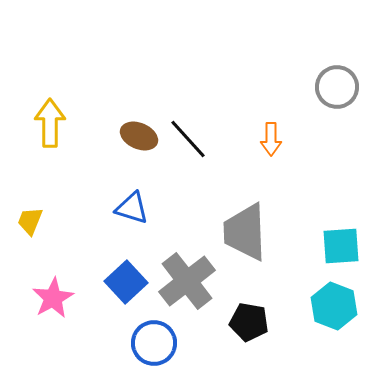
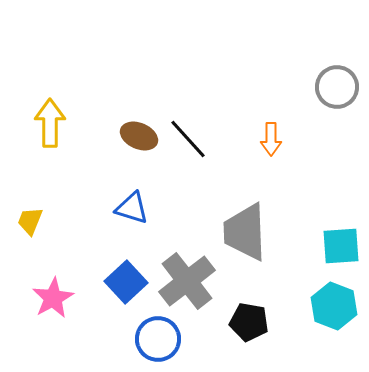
blue circle: moved 4 px right, 4 px up
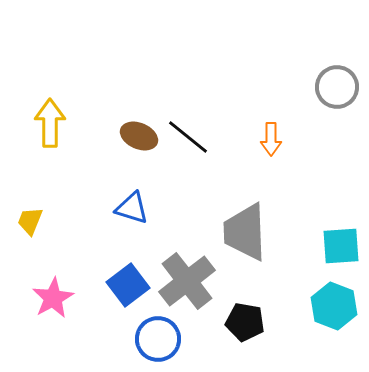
black line: moved 2 px up; rotated 9 degrees counterclockwise
blue square: moved 2 px right, 3 px down; rotated 6 degrees clockwise
black pentagon: moved 4 px left
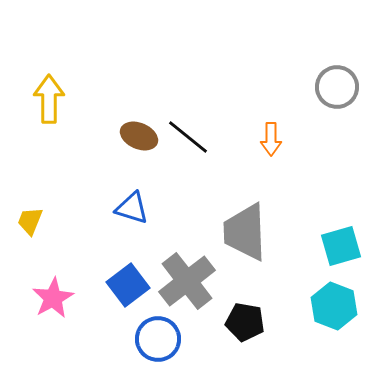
yellow arrow: moved 1 px left, 24 px up
cyan square: rotated 12 degrees counterclockwise
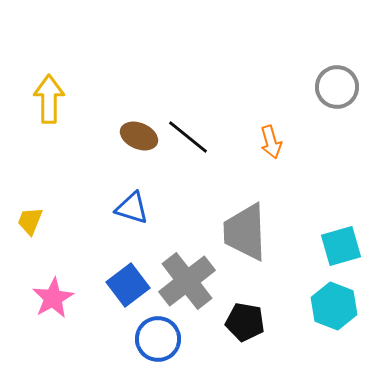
orange arrow: moved 3 px down; rotated 16 degrees counterclockwise
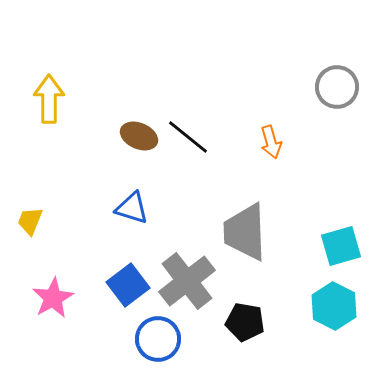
cyan hexagon: rotated 6 degrees clockwise
